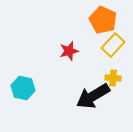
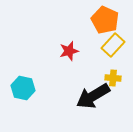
orange pentagon: moved 2 px right
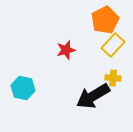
orange pentagon: rotated 20 degrees clockwise
red star: moved 3 px left, 1 px up
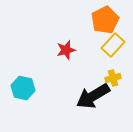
yellow cross: rotated 21 degrees counterclockwise
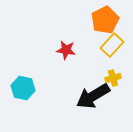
yellow rectangle: moved 1 px left
red star: rotated 24 degrees clockwise
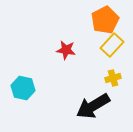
black arrow: moved 10 px down
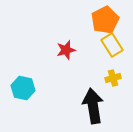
yellow rectangle: rotated 75 degrees counterclockwise
red star: rotated 24 degrees counterclockwise
black arrow: rotated 112 degrees clockwise
